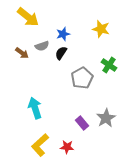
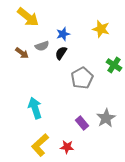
green cross: moved 5 px right
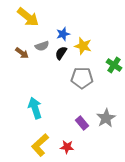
yellow star: moved 18 px left, 17 px down
gray pentagon: rotated 30 degrees clockwise
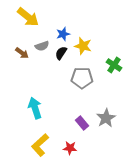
red star: moved 3 px right, 1 px down
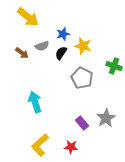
green cross: moved 1 px down; rotated 14 degrees counterclockwise
gray pentagon: rotated 25 degrees clockwise
cyan arrow: moved 6 px up
red star: moved 1 px right, 1 px up
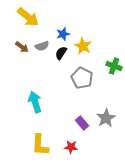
yellow star: rotated 12 degrees clockwise
brown arrow: moved 6 px up
yellow L-shape: rotated 45 degrees counterclockwise
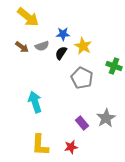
blue star: rotated 16 degrees clockwise
red star: rotated 16 degrees counterclockwise
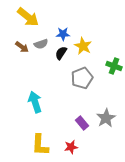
gray semicircle: moved 1 px left, 2 px up
gray pentagon: rotated 25 degrees clockwise
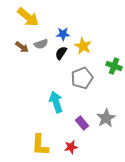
cyan arrow: moved 21 px right
